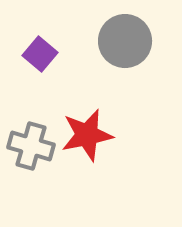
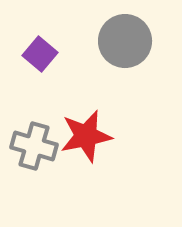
red star: moved 1 px left, 1 px down
gray cross: moved 3 px right
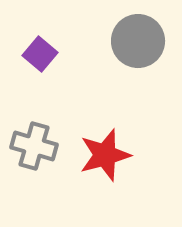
gray circle: moved 13 px right
red star: moved 19 px right, 19 px down; rotated 4 degrees counterclockwise
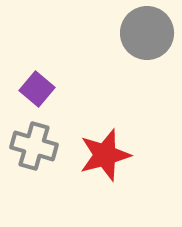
gray circle: moved 9 px right, 8 px up
purple square: moved 3 px left, 35 px down
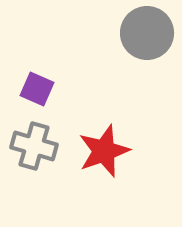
purple square: rotated 16 degrees counterclockwise
red star: moved 1 px left, 4 px up; rotated 4 degrees counterclockwise
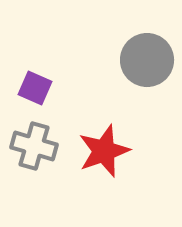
gray circle: moved 27 px down
purple square: moved 2 px left, 1 px up
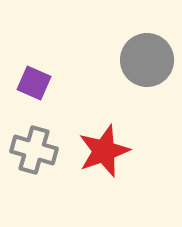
purple square: moved 1 px left, 5 px up
gray cross: moved 4 px down
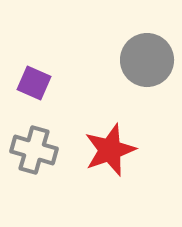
red star: moved 6 px right, 1 px up
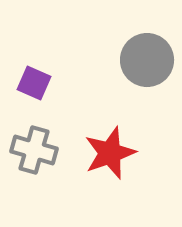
red star: moved 3 px down
